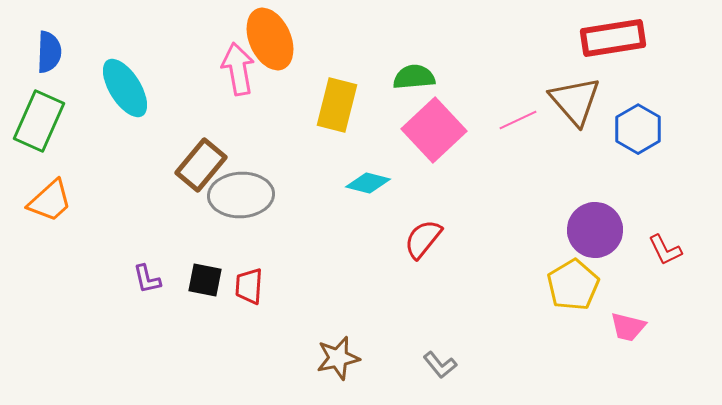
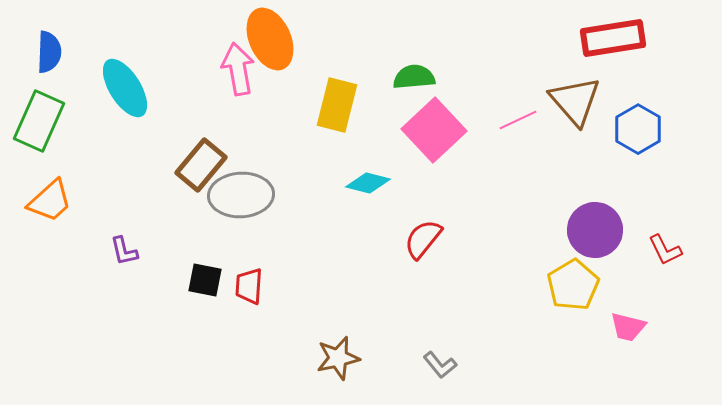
purple L-shape: moved 23 px left, 28 px up
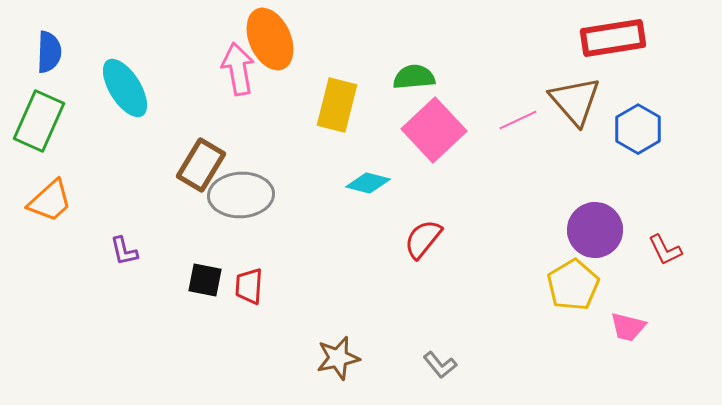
brown rectangle: rotated 9 degrees counterclockwise
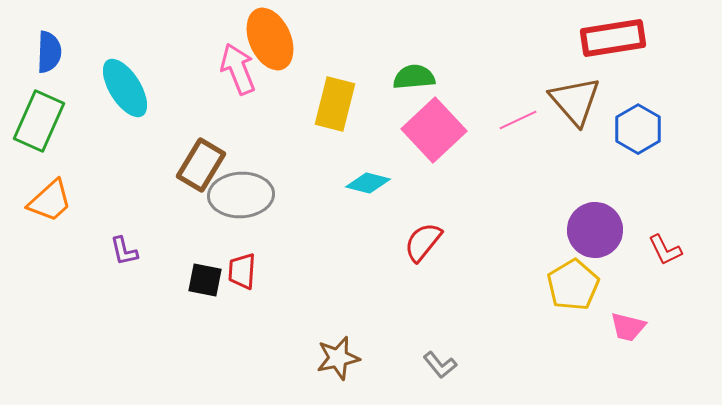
pink arrow: rotated 12 degrees counterclockwise
yellow rectangle: moved 2 px left, 1 px up
red semicircle: moved 3 px down
red trapezoid: moved 7 px left, 15 px up
